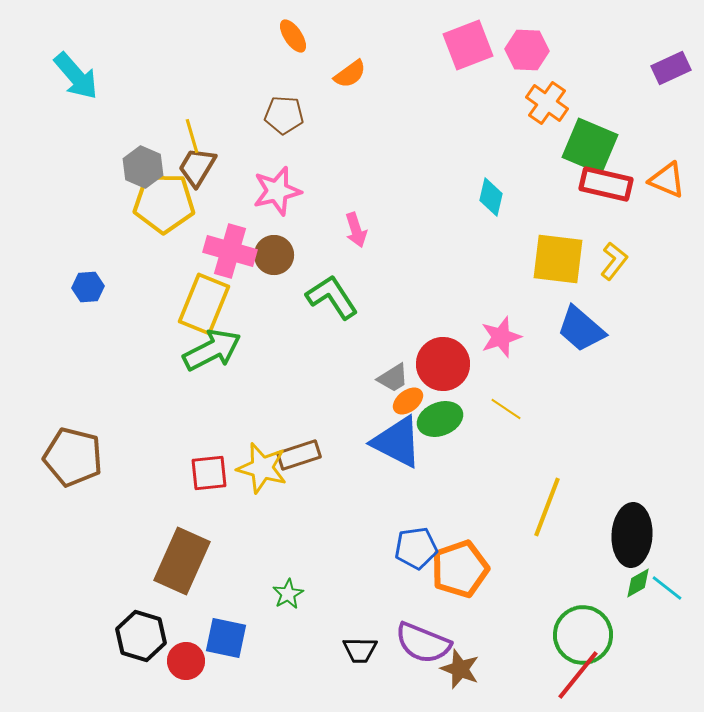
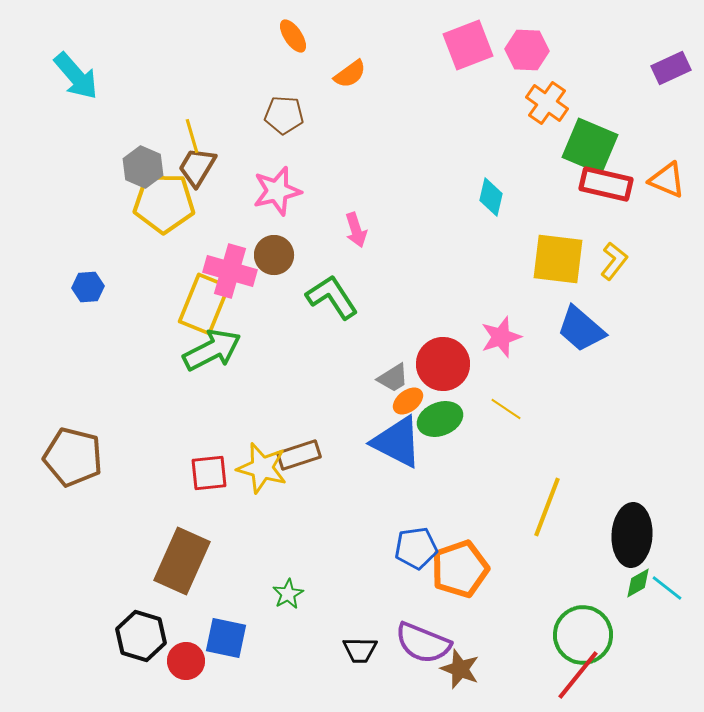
pink cross at (230, 251): moved 20 px down
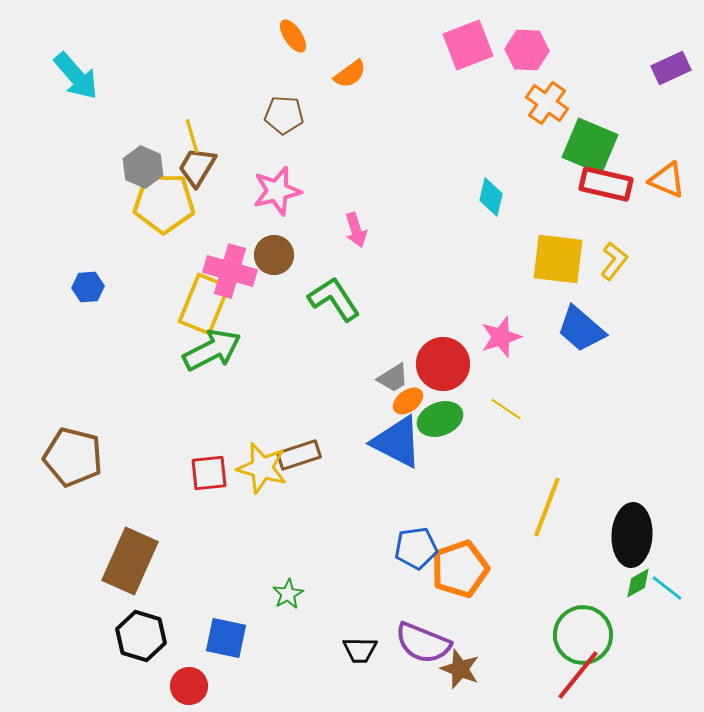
green L-shape at (332, 297): moved 2 px right, 2 px down
brown rectangle at (182, 561): moved 52 px left
red circle at (186, 661): moved 3 px right, 25 px down
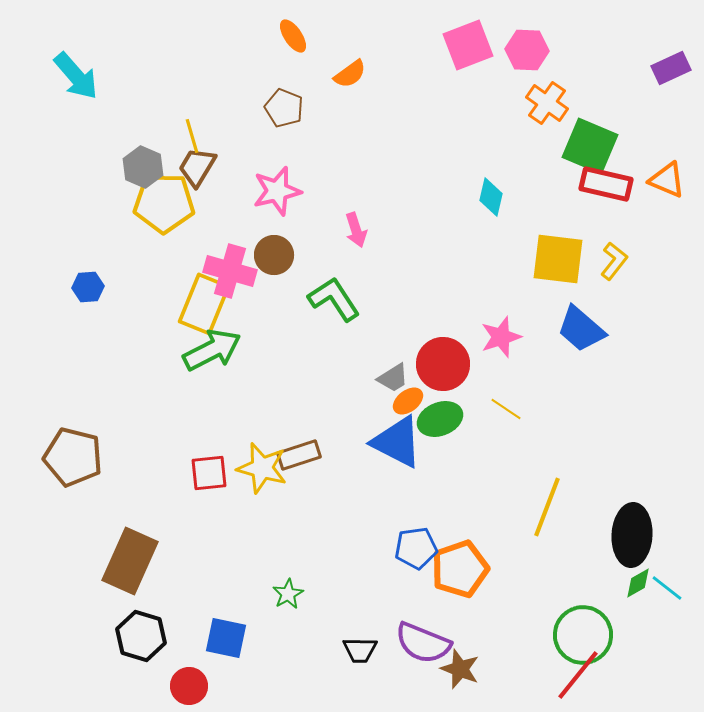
brown pentagon at (284, 115): moved 7 px up; rotated 18 degrees clockwise
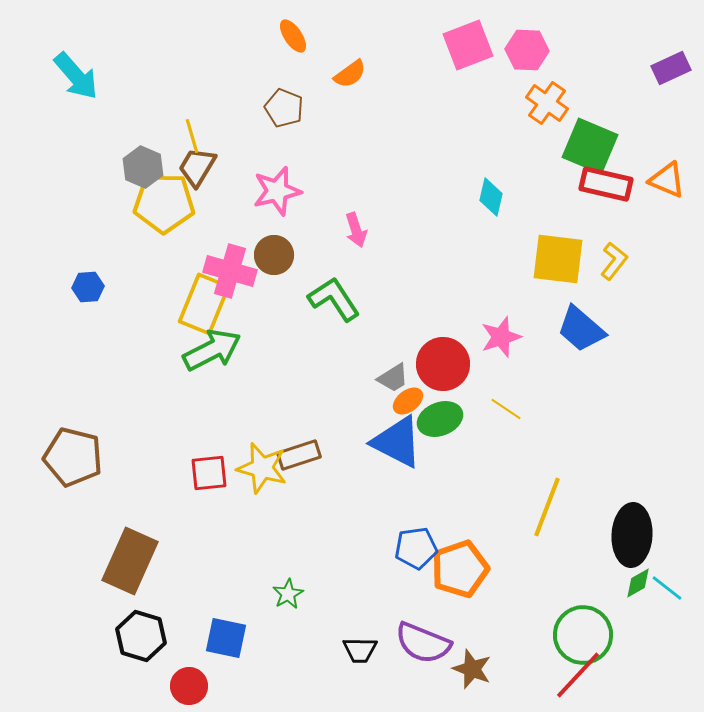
brown star at (460, 669): moved 12 px right
red line at (578, 675): rotated 4 degrees clockwise
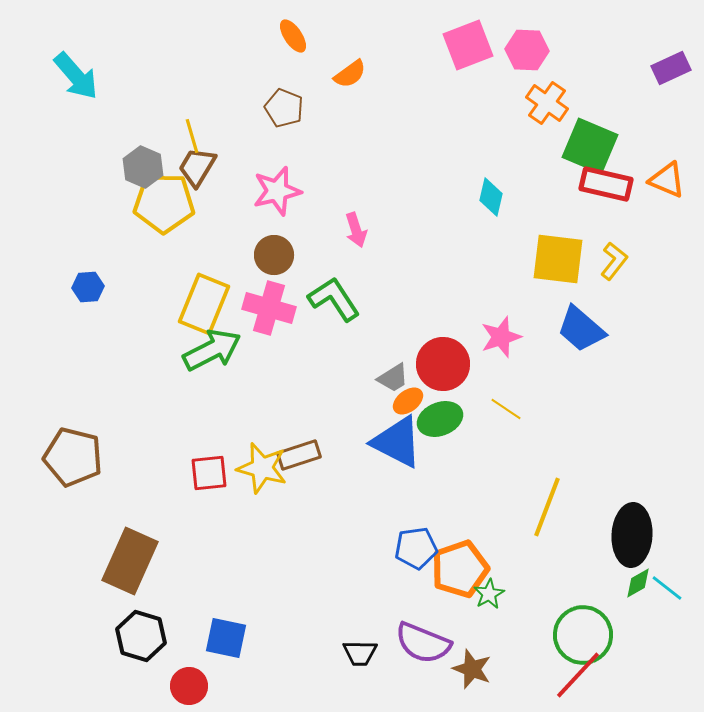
pink cross at (230, 271): moved 39 px right, 37 px down
green star at (288, 594): moved 201 px right
black trapezoid at (360, 650): moved 3 px down
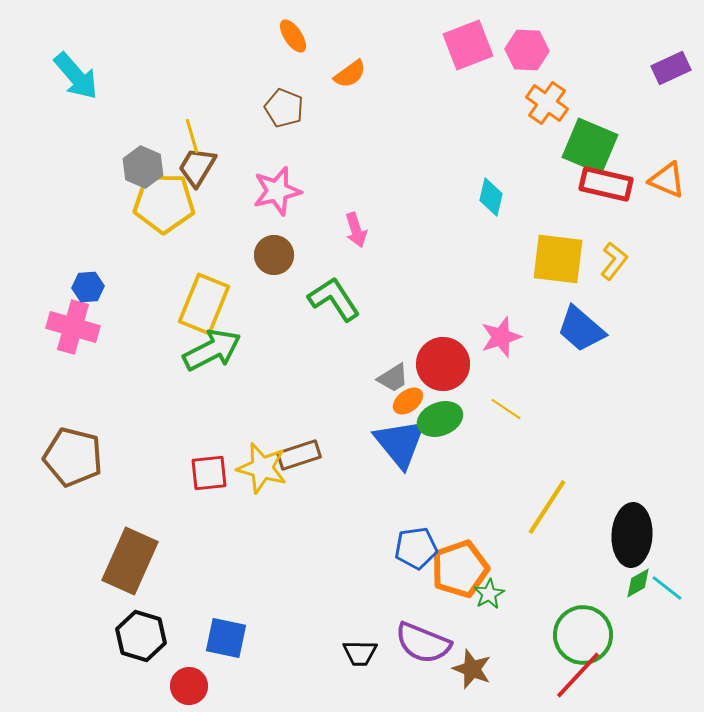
pink cross at (269, 308): moved 196 px left, 19 px down
blue triangle at (397, 442): moved 3 px right, 1 px down; rotated 24 degrees clockwise
yellow line at (547, 507): rotated 12 degrees clockwise
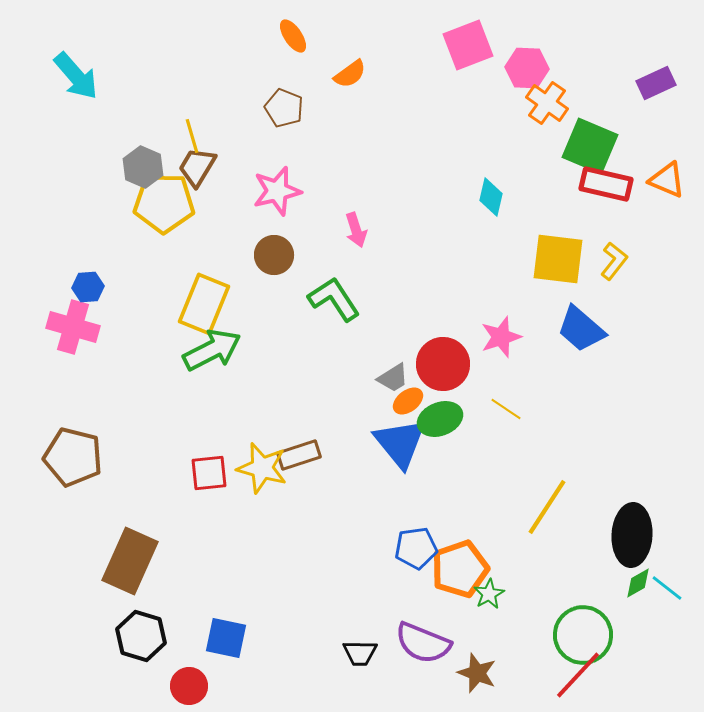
pink hexagon at (527, 50): moved 18 px down
purple rectangle at (671, 68): moved 15 px left, 15 px down
brown star at (472, 669): moved 5 px right, 4 px down
